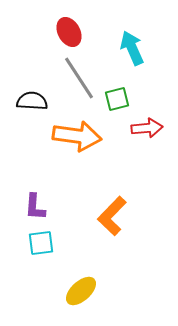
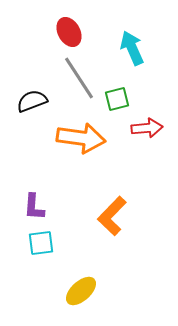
black semicircle: rotated 24 degrees counterclockwise
orange arrow: moved 4 px right, 2 px down
purple L-shape: moved 1 px left
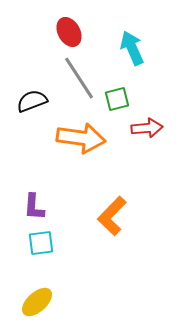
yellow ellipse: moved 44 px left, 11 px down
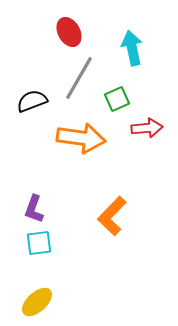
cyan arrow: rotated 12 degrees clockwise
gray line: rotated 63 degrees clockwise
green square: rotated 10 degrees counterclockwise
purple L-shape: moved 2 px down; rotated 16 degrees clockwise
cyan square: moved 2 px left
